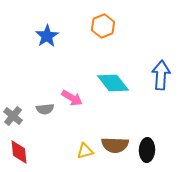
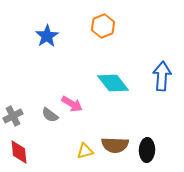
blue arrow: moved 1 px right, 1 px down
pink arrow: moved 6 px down
gray semicircle: moved 5 px right, 6 px down; rotated 42 degrees clockwise
gray cross: rotated 24 degrees clockwise
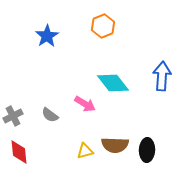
pink arrow: moved 13 px right
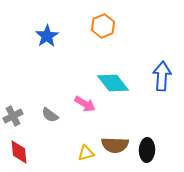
yellow triangle: moved 1 px right, 2 px down
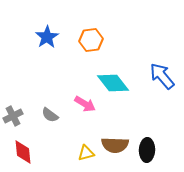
orange hexagon: moved 12 px left, 14 px down; rotated 15 degrees clockwise
blue star: moved 1 px down
blue arrow: rotated 44 degrees counterclockwise
red diamond: moved 4 px right
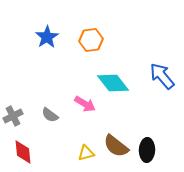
brown semicircle: moved 1 px right, 1 px down; rotated 36 degrees clockwise
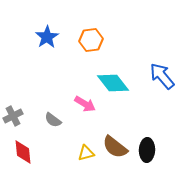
gray semicircle: moved 3 px right, 5 px down
brown semicircle: moved 1 px left, 1 px down
